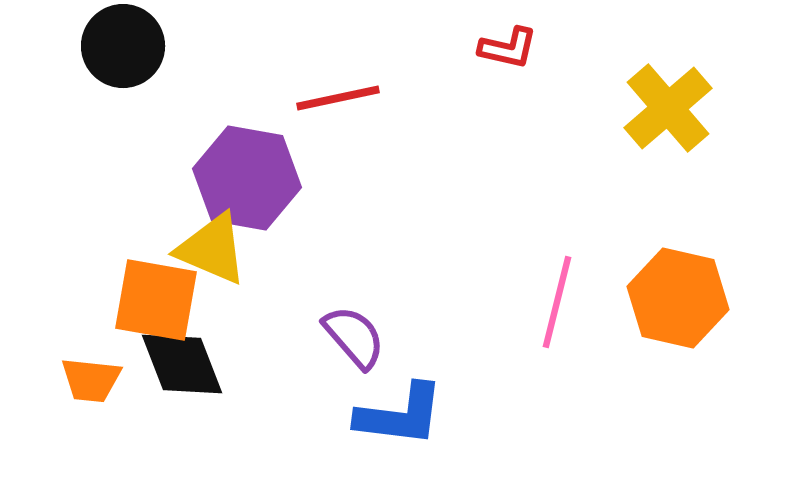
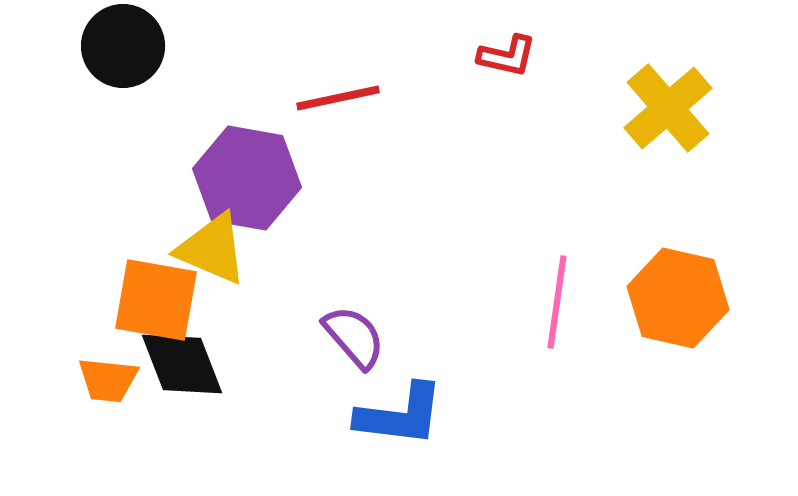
red L-shape: moved 1 px left, 8 px down
pink line: rotated 6 degrees counterclockwise
orange trapezoid: moved 17 px right
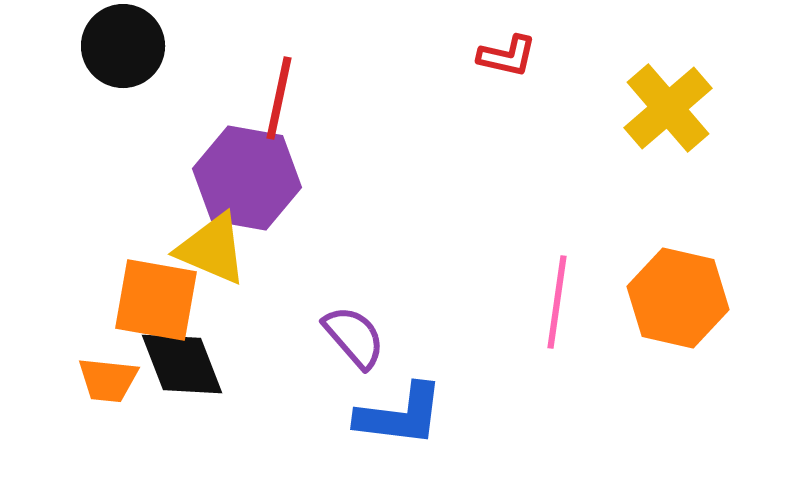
red line: moved 59 px left; rotated 66 degrees counterclockwise
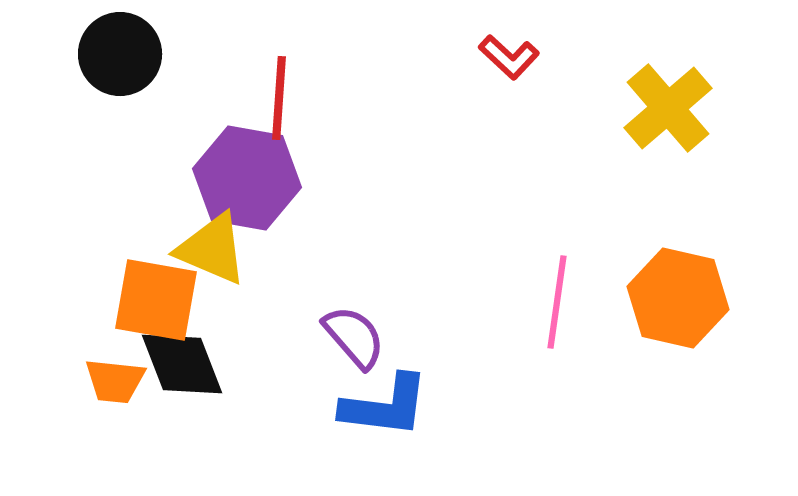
black circle: moved 3 px left, 8 px down
red L-shape: moved 2 px right, 1 px down; rotated 30 degrees clockwise
red line: rotated 8 degrees counterclockwise
orange trapezoid: moved 7 px right, 1 px down
blue L-shape: moved 15 px left, 9 px up
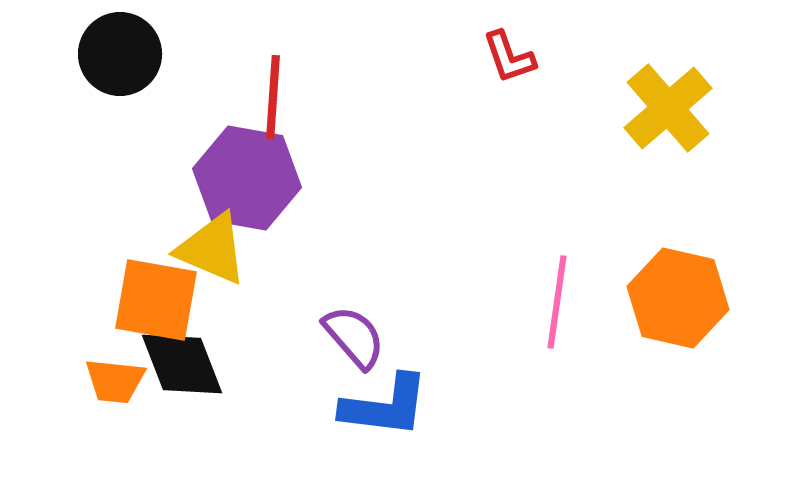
red L-shape: rotated 28 degrees clockwise
red line: moved 6 px left, 1 px up
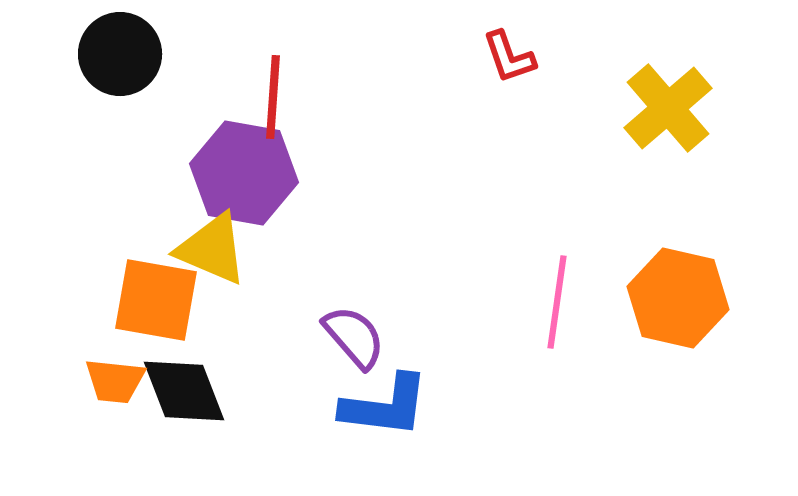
purple hexagon: moved 3 px left, 5 px up
black diamond: moved 2 px right, 27 px down
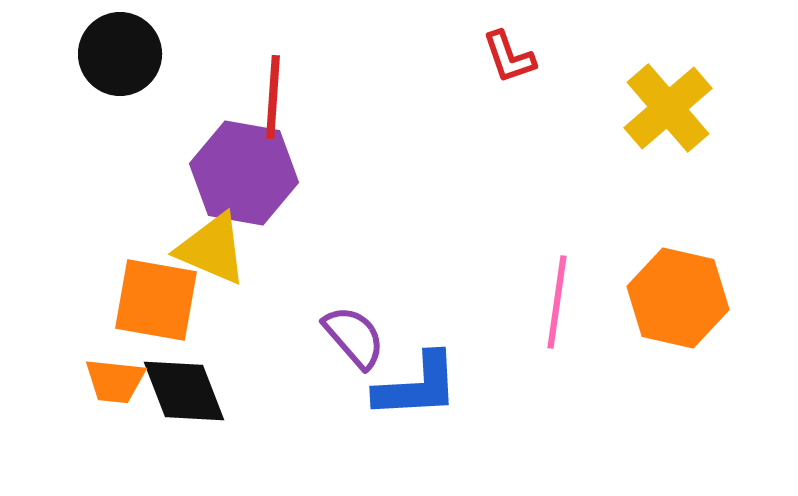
blue L-shape: moved 32 px right, 20 px up; rotated 10 degrees counterclockwise
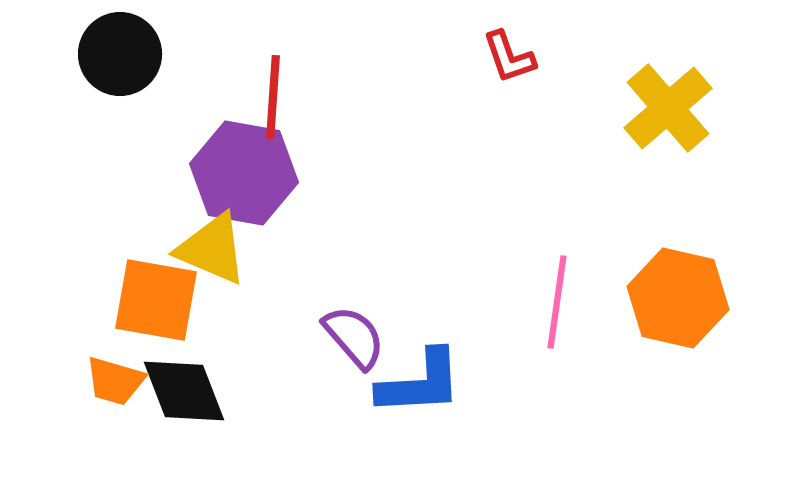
orange trapezoid: rotated 10 degrees clockwise
blue L-shape: moved 3 px right, 3 px up
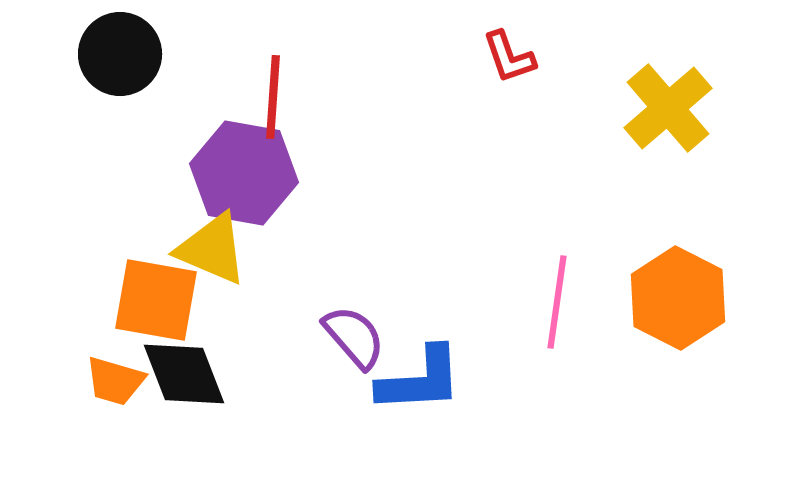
orange hexagon: rotated 14 degrees clockwise
blue L-shape: moved 3 px up
black diamond: moved 17 px up
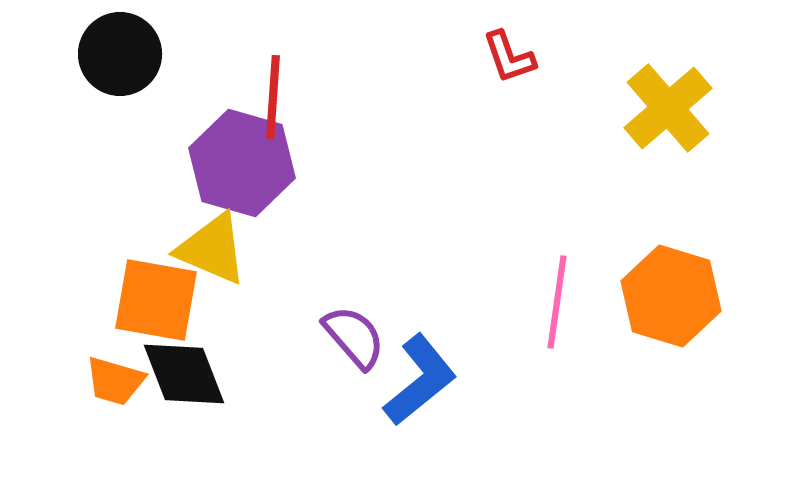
purple hexagon: moved 2 px left, 10 px up; rotated 6 degrees clockwise
orange hexagon: moved 7 px left, 2 px up; rotated 10 degrees counterclockwise
blue L-shape: rotated 36 degrees counterclockwise
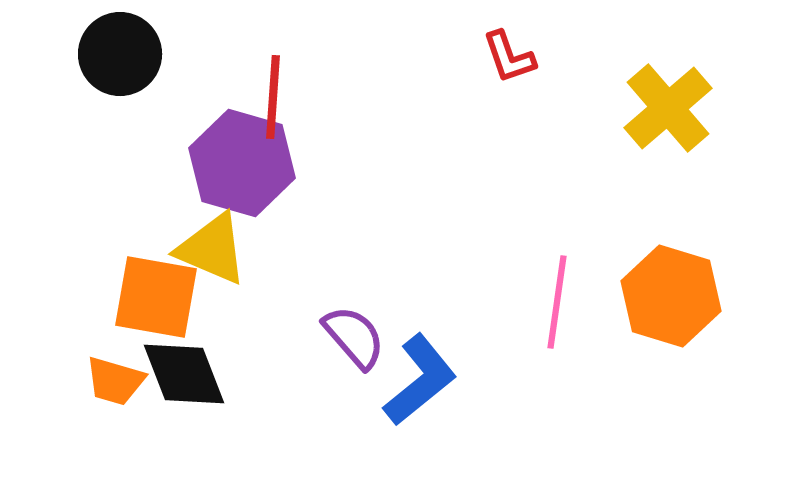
orange square: moved 3 px up
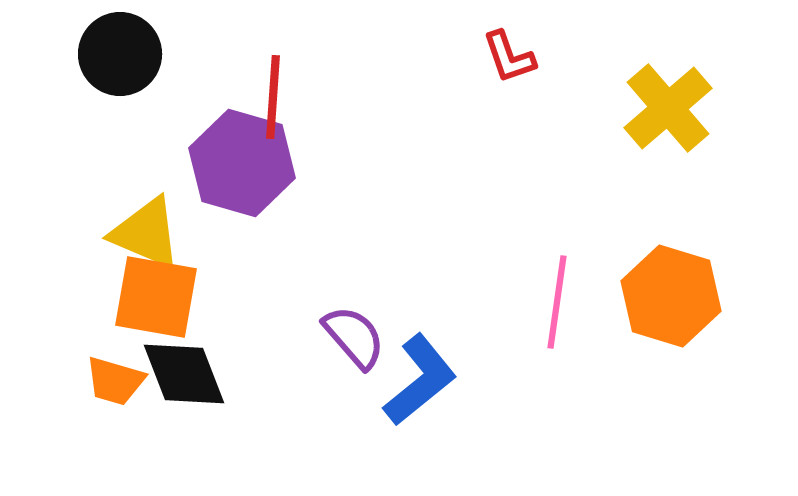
yellow triangle: moved 66 px left, 16 px up
